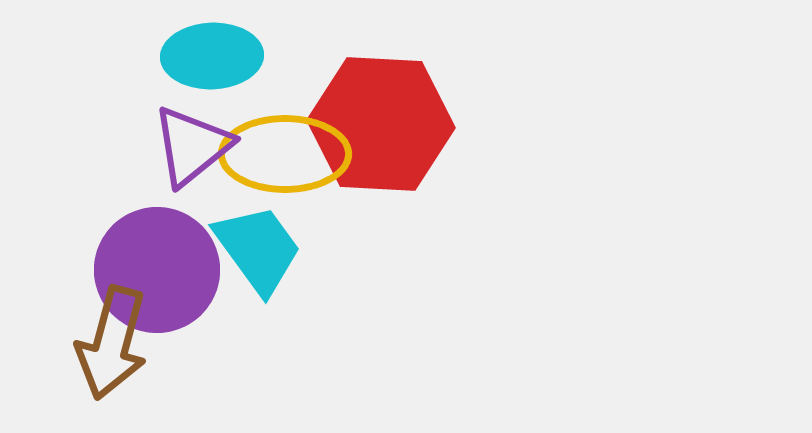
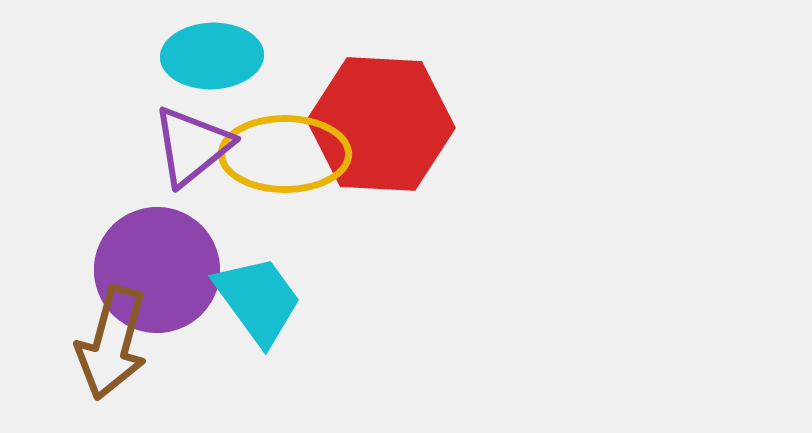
cyan trapezoid: moved 51 px down
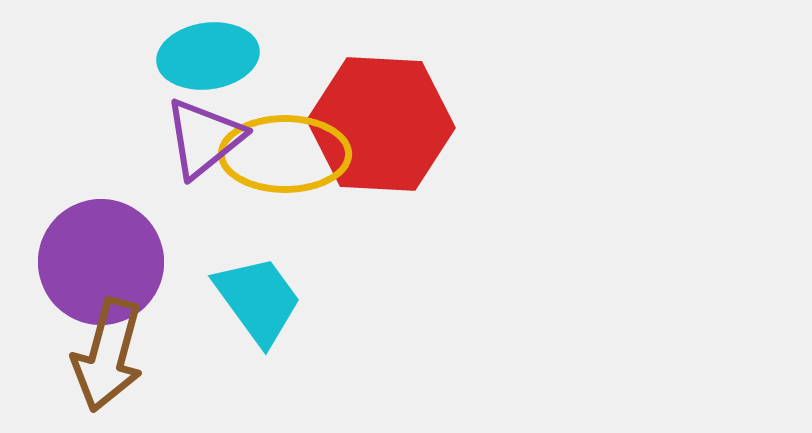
cyan ellipse: moved 4 px left; rotated 6 degrees counterclockwise
purple triangle: moved 12 px right, 8 px up
purple circle: moved 56 px left, 8 px up
brown arrow: moved 4 px left, 12 px down
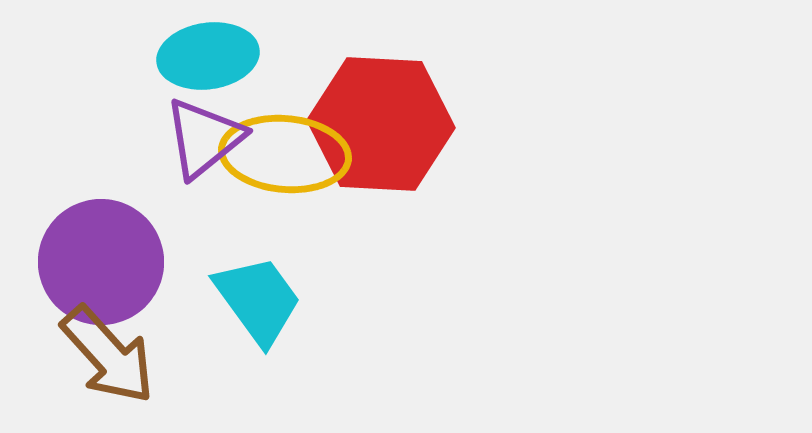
yellow ellipse: rotated 5 degrees clockwise
brown arrow: rotated 57 degrees counterclockwise
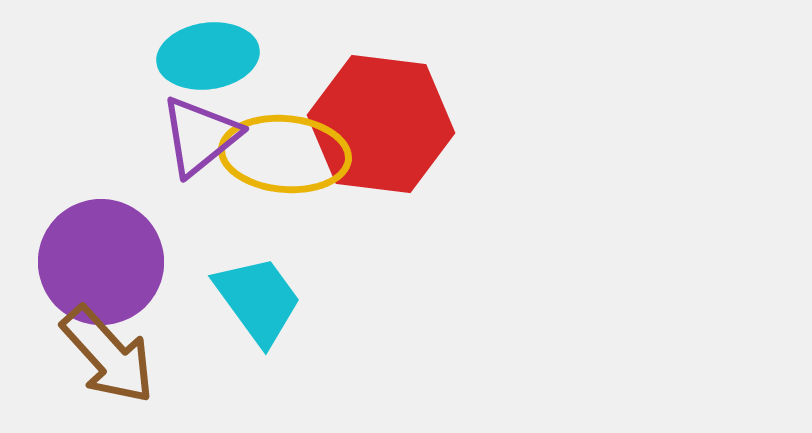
red hexagon: rotated 4 degrees clockwise
purple triangle: moved 4 px left, 2 px up
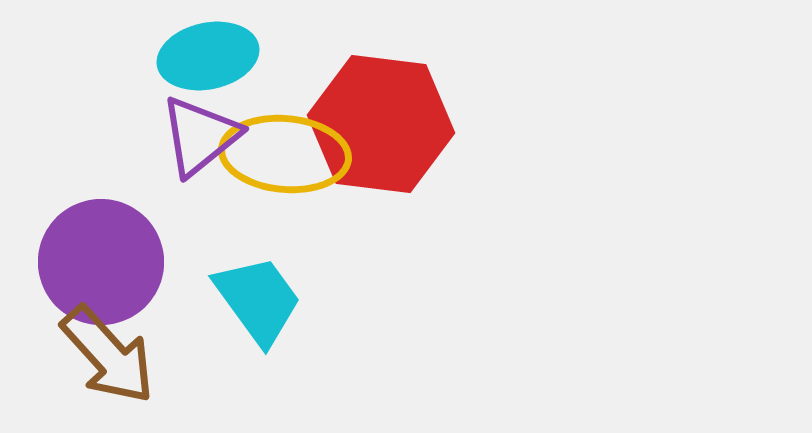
cyan ellipse: rotated 4 degrees counterclockwise
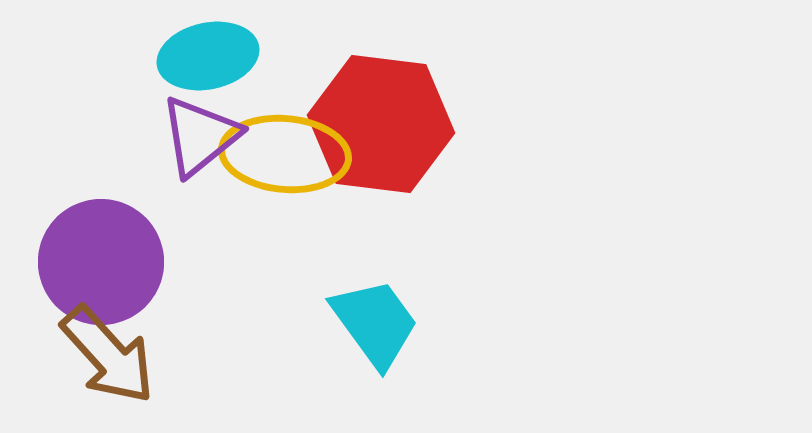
cyan trapezoid: moved 117 px right, 23 px down
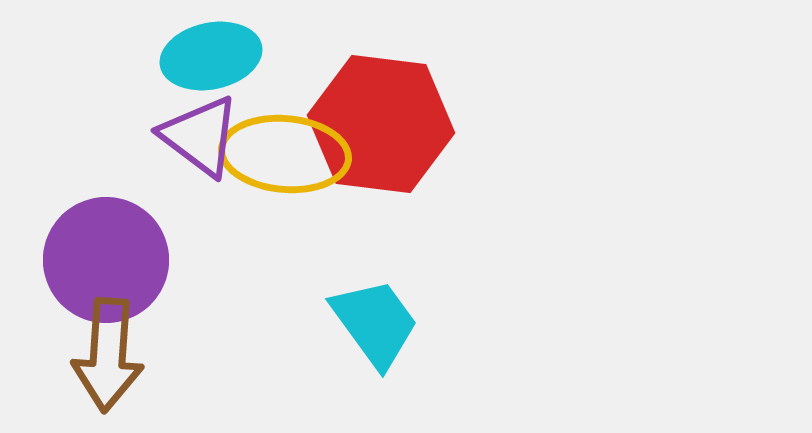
cyan ellipse: moved 3 px right
purple triangle: rotated 44 degrees counterclockwise
purple circle: moved 5 px right, 2 px up
brown arrow: rotated 46 degrees clockwise
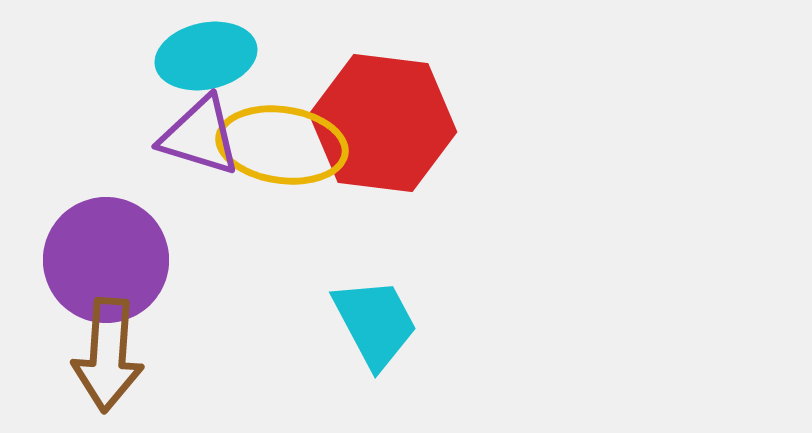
cyan ellipse: moved 5 px left
red hexagon: moved 2 px right, 1 px up
purple triangle: rotated 20 degrees counterclockwise
yellow ellipse: moved 3 px left, 9 px up; rotated 3 degrees clockwise
cyan trapezoid: rotated 8 degrees clockwise
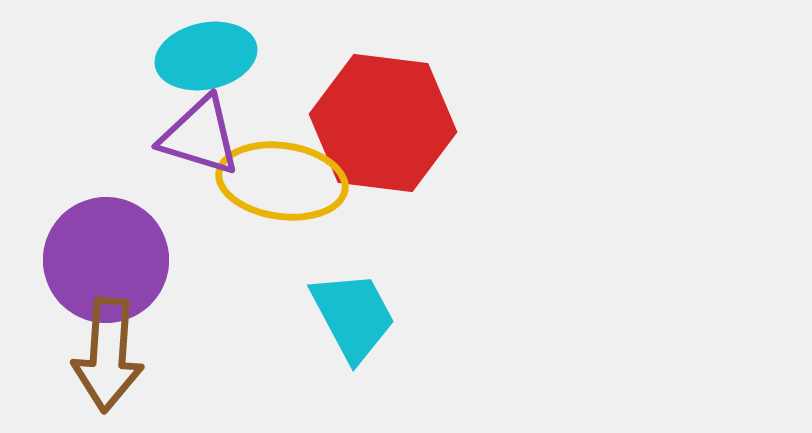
yellow ellipse: moved 36 px down
cyan trapezoid: moved 22 px left, 7 px up
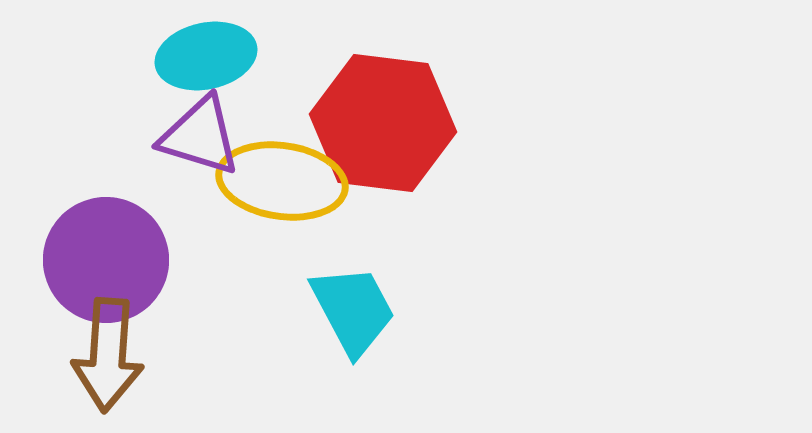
cyan trapezoid: moved 6 px up
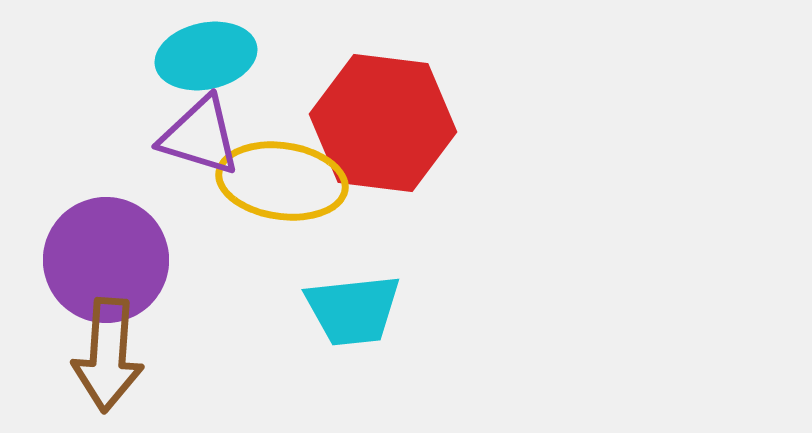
cyan trapezoid: rotated 112 degrees clockwise
